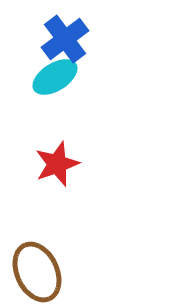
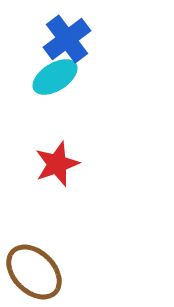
blue cross: moved 2 px right
brown ellipse: moved 3 px left; rotated 20 degrees counterclockwise
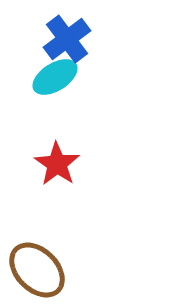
red star: rotated 18 degrees counterclockwise
brown ellipse: moved 3 px right, 2 px up
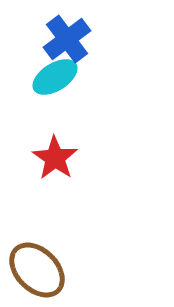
red star: moved 2 px left, 6 px up
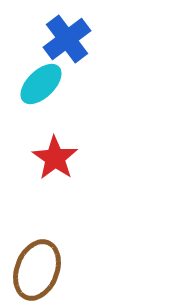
cyan ellipse: moved 14 px left, 7 px down; rotated 12 degrees counterclockwise
brown ellipse: rotated 66 degrees clockwise
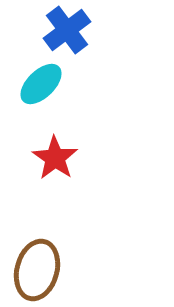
blue cross: moved 9 px up
brown ellipse: rotated 6 degrees counterclockwise
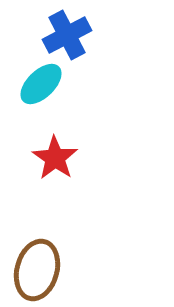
blue cross: moved 5 px down; rotated 9 degrees clockwise
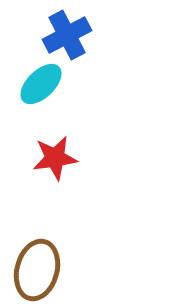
red star: rotated 30 degrees clockwise
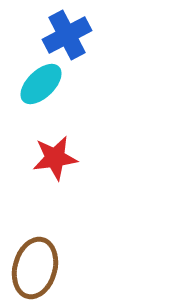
brown ellipse: moved 2 px left, 2 px up
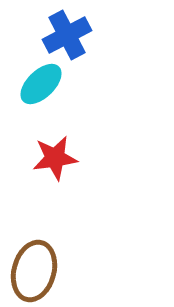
brown ellipse: moved 1 px left, 3 px down
